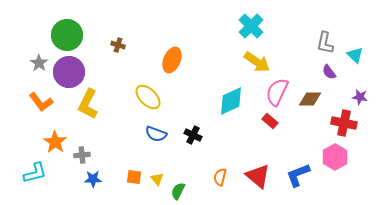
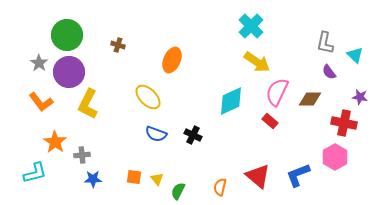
orange semicircle: moved 10 px down
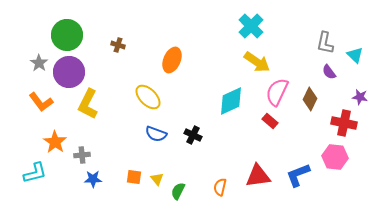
brown diamond: rotated 65 degrees counterclockwise
pink hexagon: rotated 25 degrees counterclockwise
red triangle: rotated 48 degrees counterclockwise
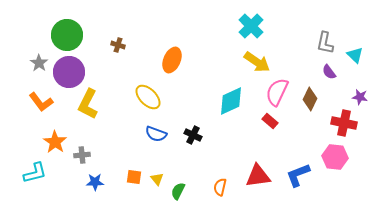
blue star: moved 2 px right, 3 px down
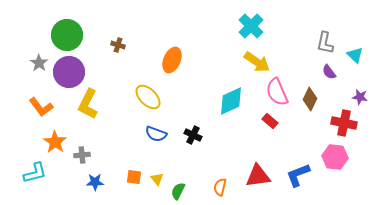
pink semicircle: rotated 48 degrees counterclockwise
orange L-shape: moved 5 px down
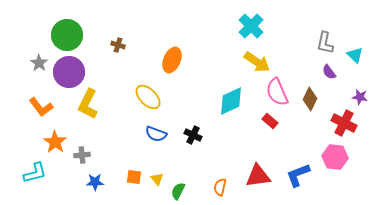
red cross: rotated 15 degrees clockwise
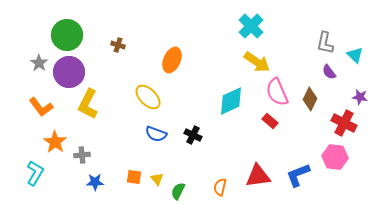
cyan L-shape: rotated 45 degrees counterclockwise
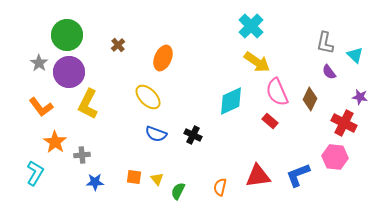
brown cross: rotated 32 degrees clockwise
orange ellipse: moved 9 px left, 2 px up
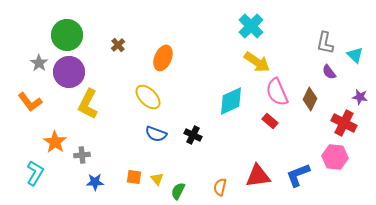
orange L-shape: moved 11 px left, 5 px up
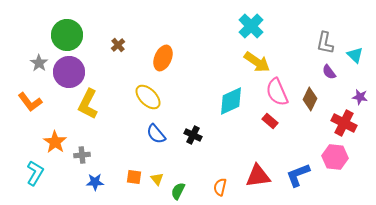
blue semicircle: rotated 30 degrees clockwise
